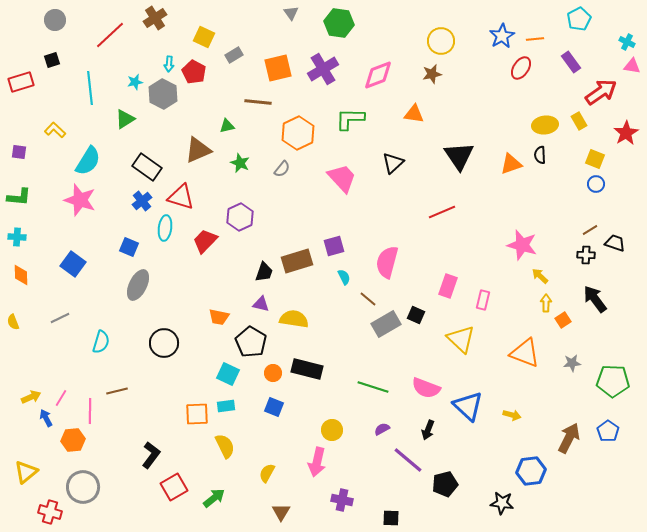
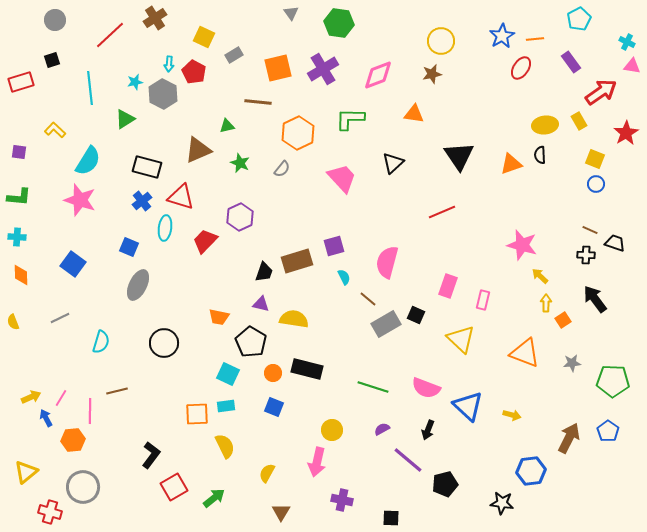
black rectangle at (147, 167): rotated 20 degrees counterclockwise
brown line at (590, 230): rotated 56 degrees clockwise
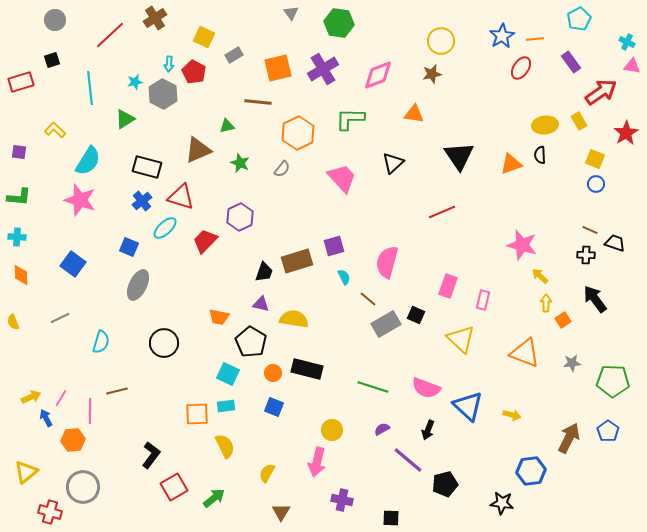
cyan ellipse at (165, 228): rotated 40 degrees clockwise
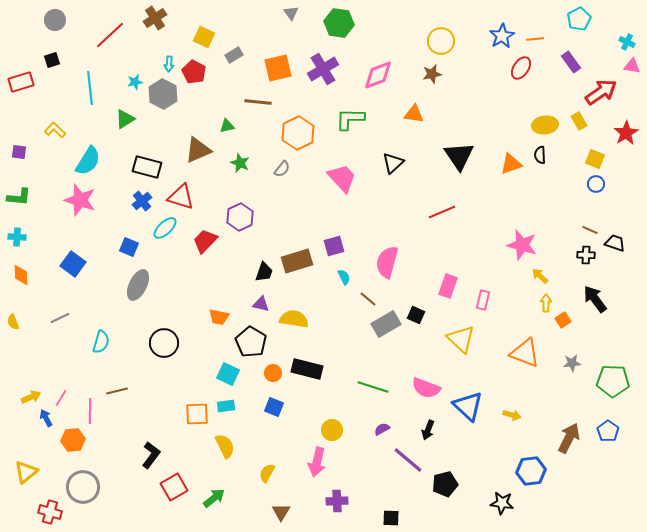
purple cross at (342, 500): moved 5 px left, 1 px down; rotated 15 degrees counterclockwise
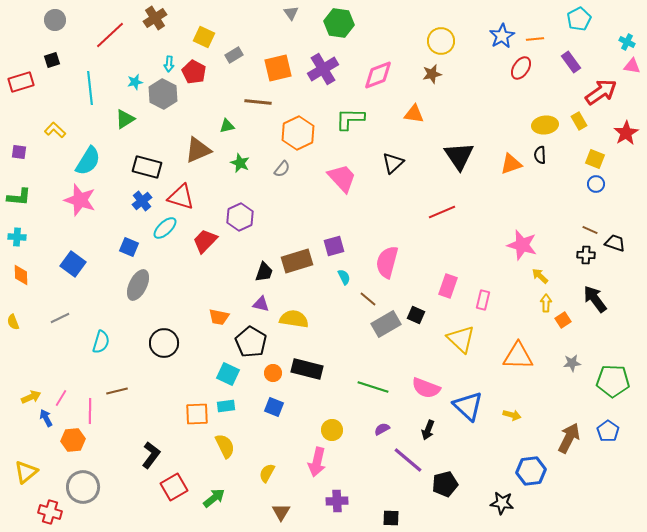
orange triangle at (525, 353): moved 7 px left, 3 px down; rotated 20 degrees counterclockwise
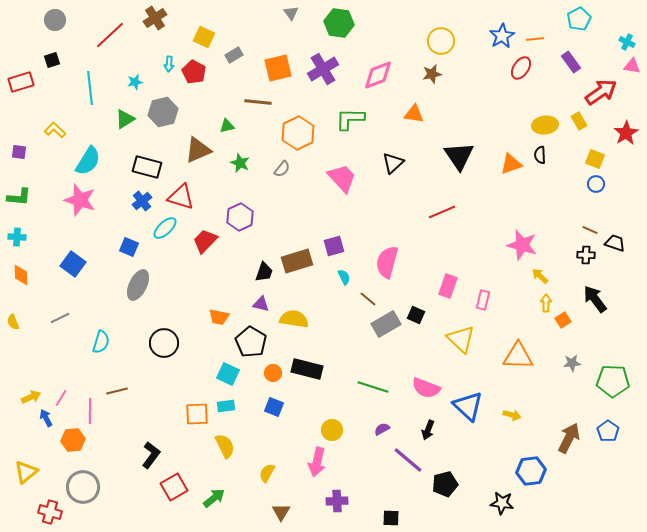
gray hexagon at (163, 94): moved 18 px down; rotated 20 degrees clockwise
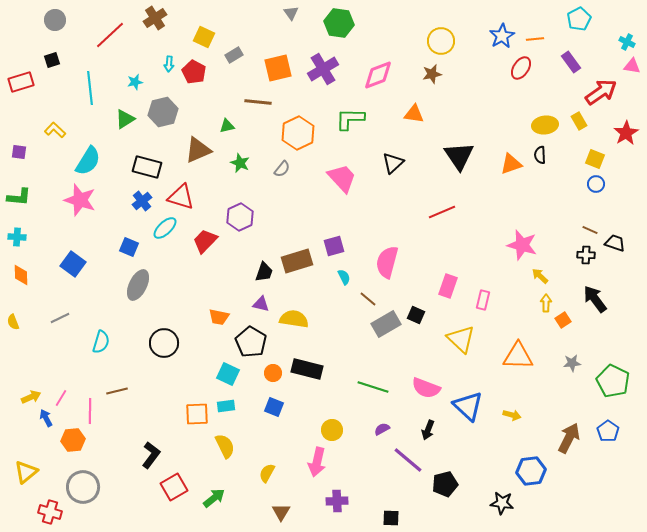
green pentagon at (613, 381): rotated 24 degrees clockwise
